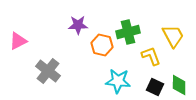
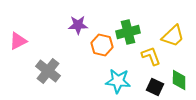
yellow trapezoid: rotated 75 degrees clockwise
green diamond: moved 5 px up
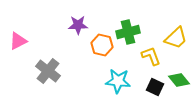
yellow trapezoid: moved 3 px right, 2 px down
green diamond: rotated 40 degrees counterclockwise
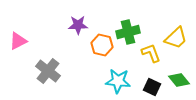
yellow L-shape: moved 3 px up
black square: moved 3 px left
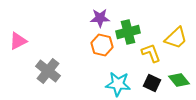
purple star: moved 22 px right, 7 px up
cyan star: moved 3 px down
black square: moved 4 px up
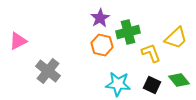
purple star: rotated 30 degrees counterclockwise
black square: moved 2 px down
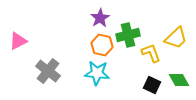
green cross: moved 3 px down
green diamond: rotated 10 degrees clockwise
cyan star: moved 21 px left, 11 px up
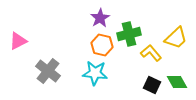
green cross: moved 1 px right, 1 px up
yellow L-shape: rotated 20 degrees counterclockwise
cyan star: moved 2 px left
green diamond: moved 2 px left, 2 px down
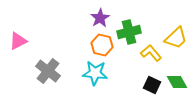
green cross: moved 2 px up
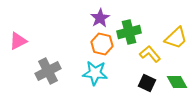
orange hexagon: moved 1 px up
yellow L-shape: moved 1 px left, 1 px down
gray cross: rotated 25 degrees clockwise
black square: moved 5 px left, 2 px up
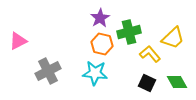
yellow trapezoid: moved 3 px left
